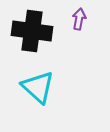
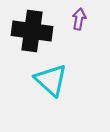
cyan triangle: moved 13 px right, 7 px up
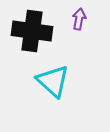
cyan triangle: moved 2 px right, 1 px down
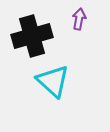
black cross: moved 5 px down; rotated 24 degrees counterclockwise
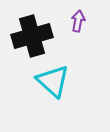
purple arrow: moved 1 px left, 2 px down
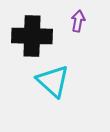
black cross: rotated 18 degrees clockwise
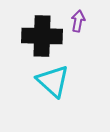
black cross: moved 10 px right
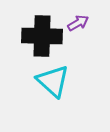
purple arrow: moved 2 px down; rotated 50 degrees clockwise
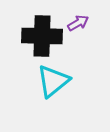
cyan triangle: rotated 39 degrees clockwise
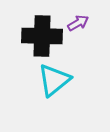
cyan triangle: moved 1 px right, 1 px up
